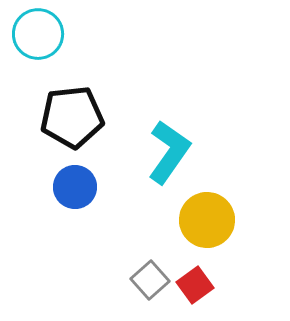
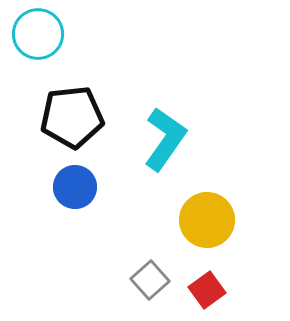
cyan L-shape: moved 4 px left, 13 px up
red square: moved 12 px right, 5 px down
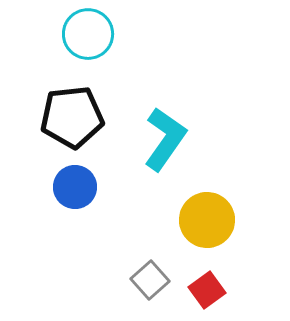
cyan circle: moved 50 px right
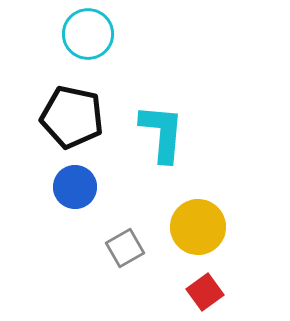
black pentagon: rotated 18 degrees clockwise
cyan L-shape: moved 3 px left, 6 px up; rotated 30 degrees counterclockwise
yellow circle: moved 9 px left, 7 px down
gray square: moved 25 px left, 32 px up; rotated 12 degrees clockwise
red square: moved 2 px left, 2 px down
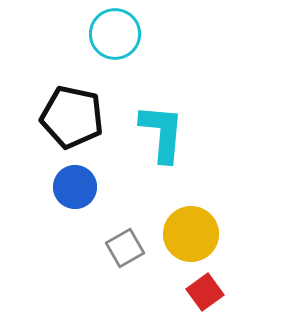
cyan circle: moved 27 px right
yellow circle: moved 7 px left, 7 px down
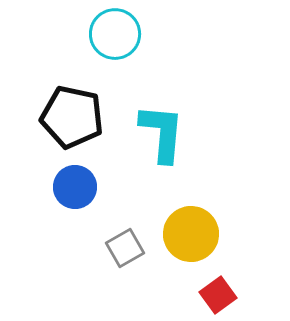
red square: moved 13 px right, 3 px down
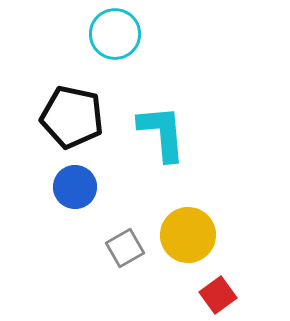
cyan L-shape: rotated 10 degrees counterclockwise
yellow circle: moved 3 px left, 1 px down
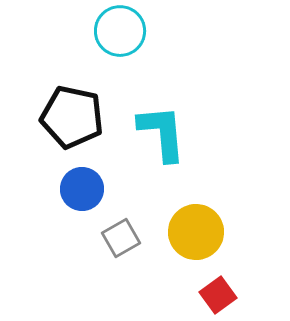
cyan circle: moved 5 px right, 3 px up
blue circle: moved 7 px right, 2 px down
yellow circle: moved 8 px right, 3 px up
gray square: moved 4 px left, 10 px up
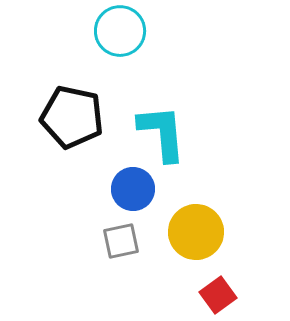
blue circle: moved 51 px right
gray square: moved 3 px down; rotated 18 degrees clockwise
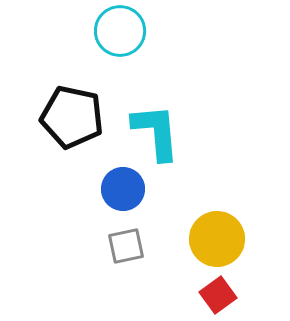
cyan L-shape: moved 6 px left, 1 px up
blue circle: moved 10 px left
yellow circle: moved 21 px right, 7 px down
gray square: moved 5 px right, 5 px down
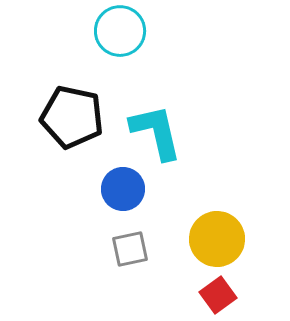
cyan L-shape: rotated 8 degrees counterclockwise
gray square: moved 4 px right, 3 px down
